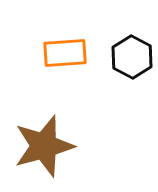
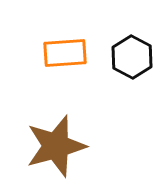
brown star: moved 12 px right
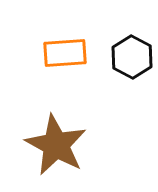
brown star: moved 1 px up; rotated 28 degrees counterclockwise
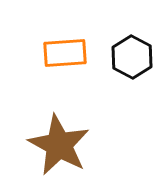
brown star: moved 3 px right
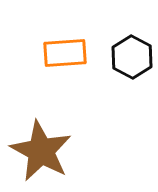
brown star: moved 18 px left, 6 px down
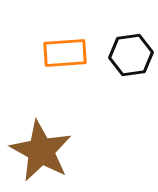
black hexagon: moved 1 px left, 2 px up; rotated 24 degrees clockwise
